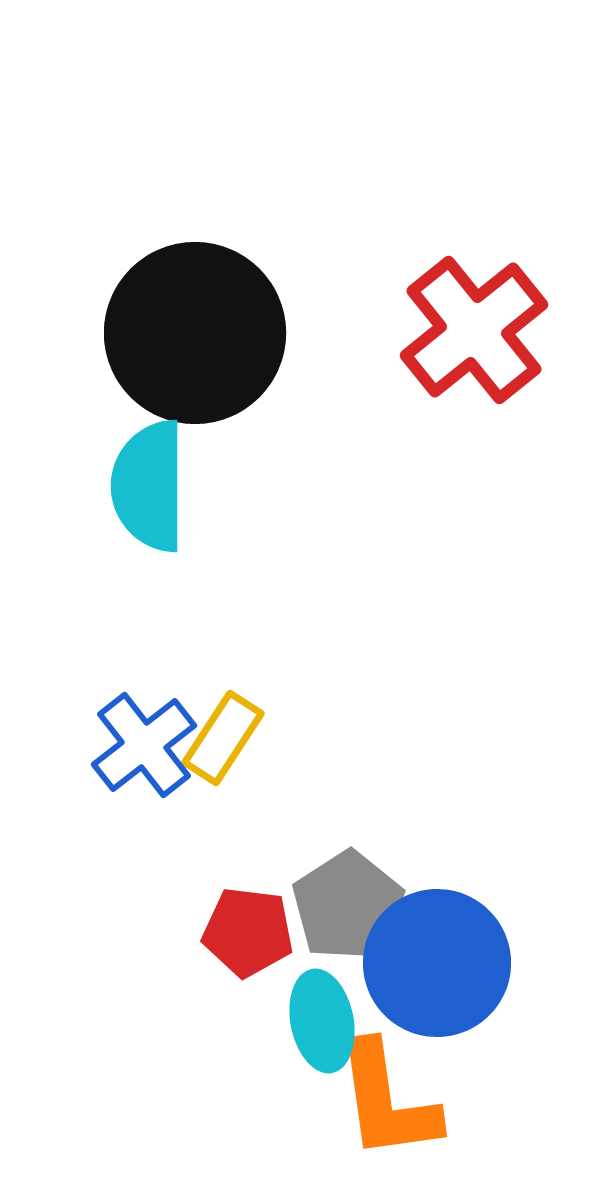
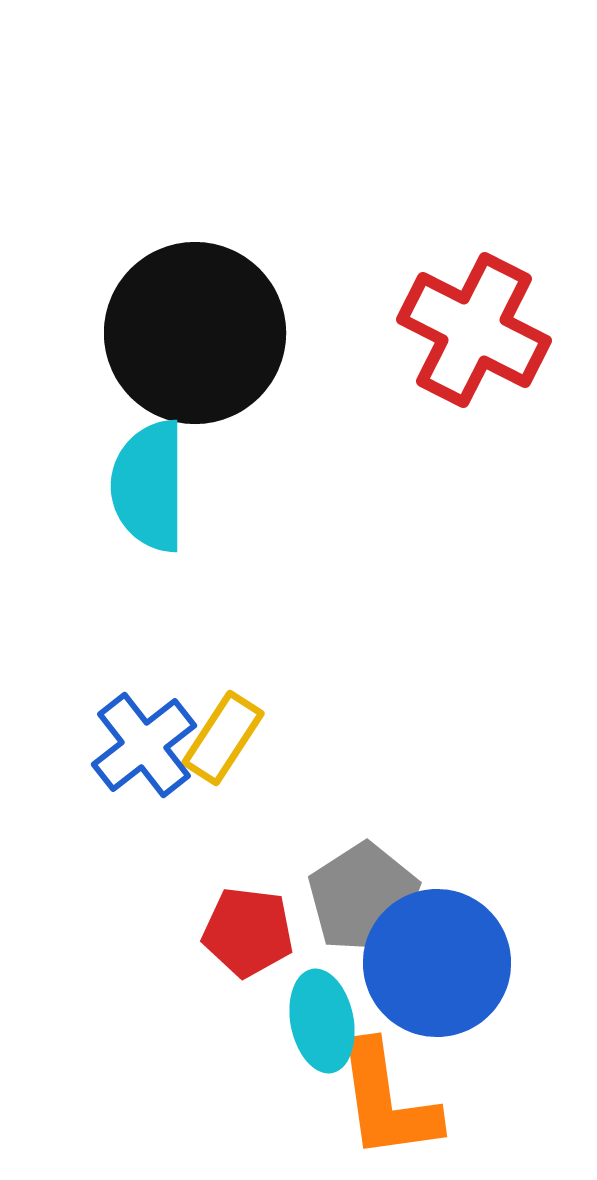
red cross: rotated 24 degrees counterclockwise
gray pentagon: moved 16 px right, 8 px up
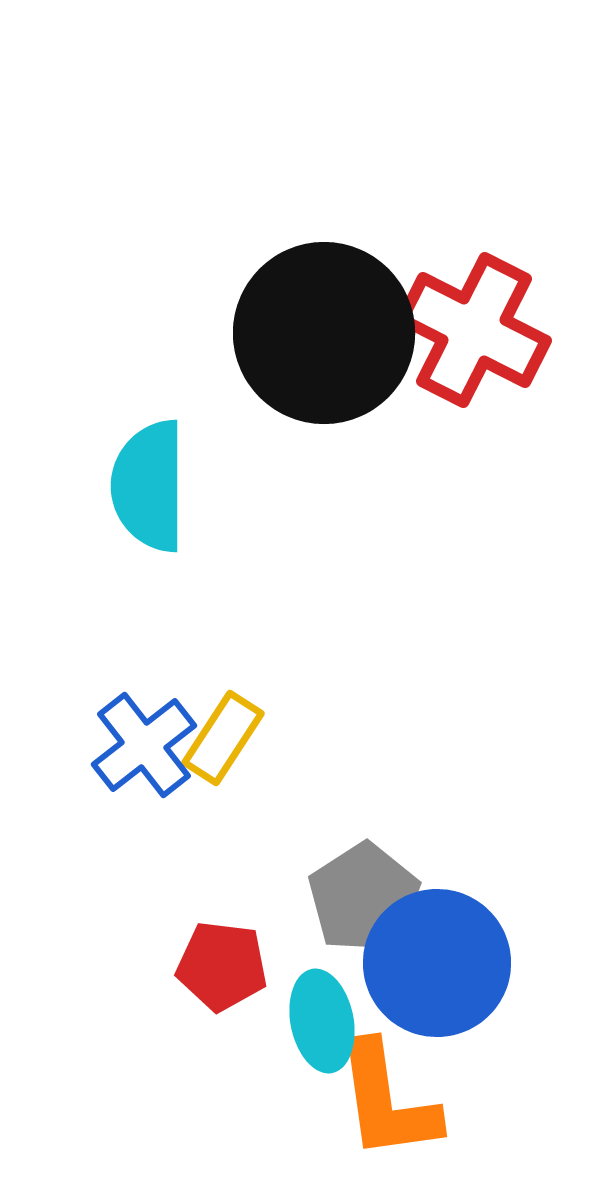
black circle: moved 129 px right
red pentagon: moved 26 px left, 34 px down
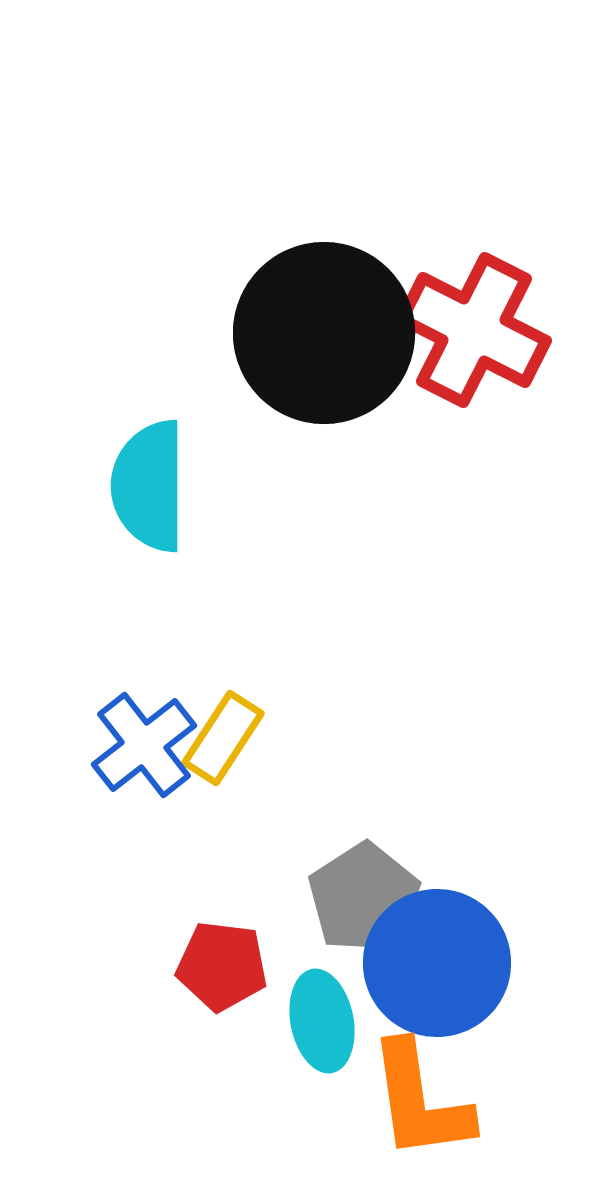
orange L-shape: moved 33 px right
